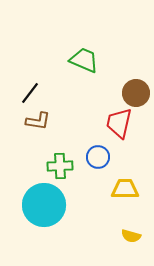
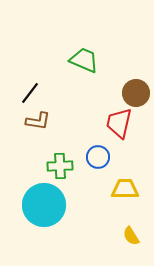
yellow semicircle: rotated 42 degrees clockwise
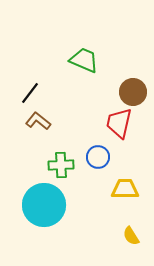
brown circle: moved 3 px left, 1 px up
brown L-shape: rotated 150 degrees counterclockwise
green cross: moved 1 px right, 1 px up
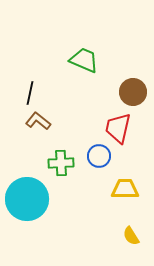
black line: rotated 25 degrees counterclockwise
red trapezoid: moved 1 px left, 5 px down
blue circle: moved 1 px right, 1 px up
green cross: moved 2 px up
cyan circle: moved 17 px left, 6 px up
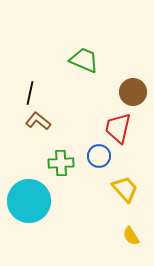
yellow trapezoid: rotated 48 degrees clockwise
cyan circle: moved 2 px right, 2 px down
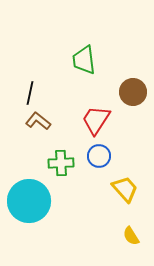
green trapezoid: rotated 120 degrees counterclockwise
red trapezoid: moved 22 px left, 8 px up; rotated 20 degrees clockwise
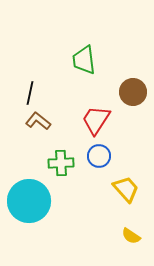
yellow trapezoid: moved 1 px right
yellow semicircle: rotated 24 degrees counterclockwise
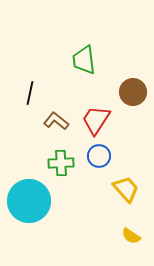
brown L-shape: moved 18 px right
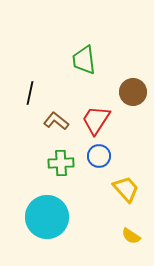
cyan circle: moved 18 px right, 16 px down
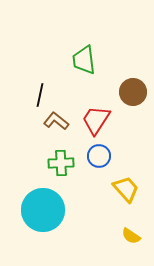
black line: moved 10 px right, 2 px down
cyan circle: moved 4 px left, 7 px up
